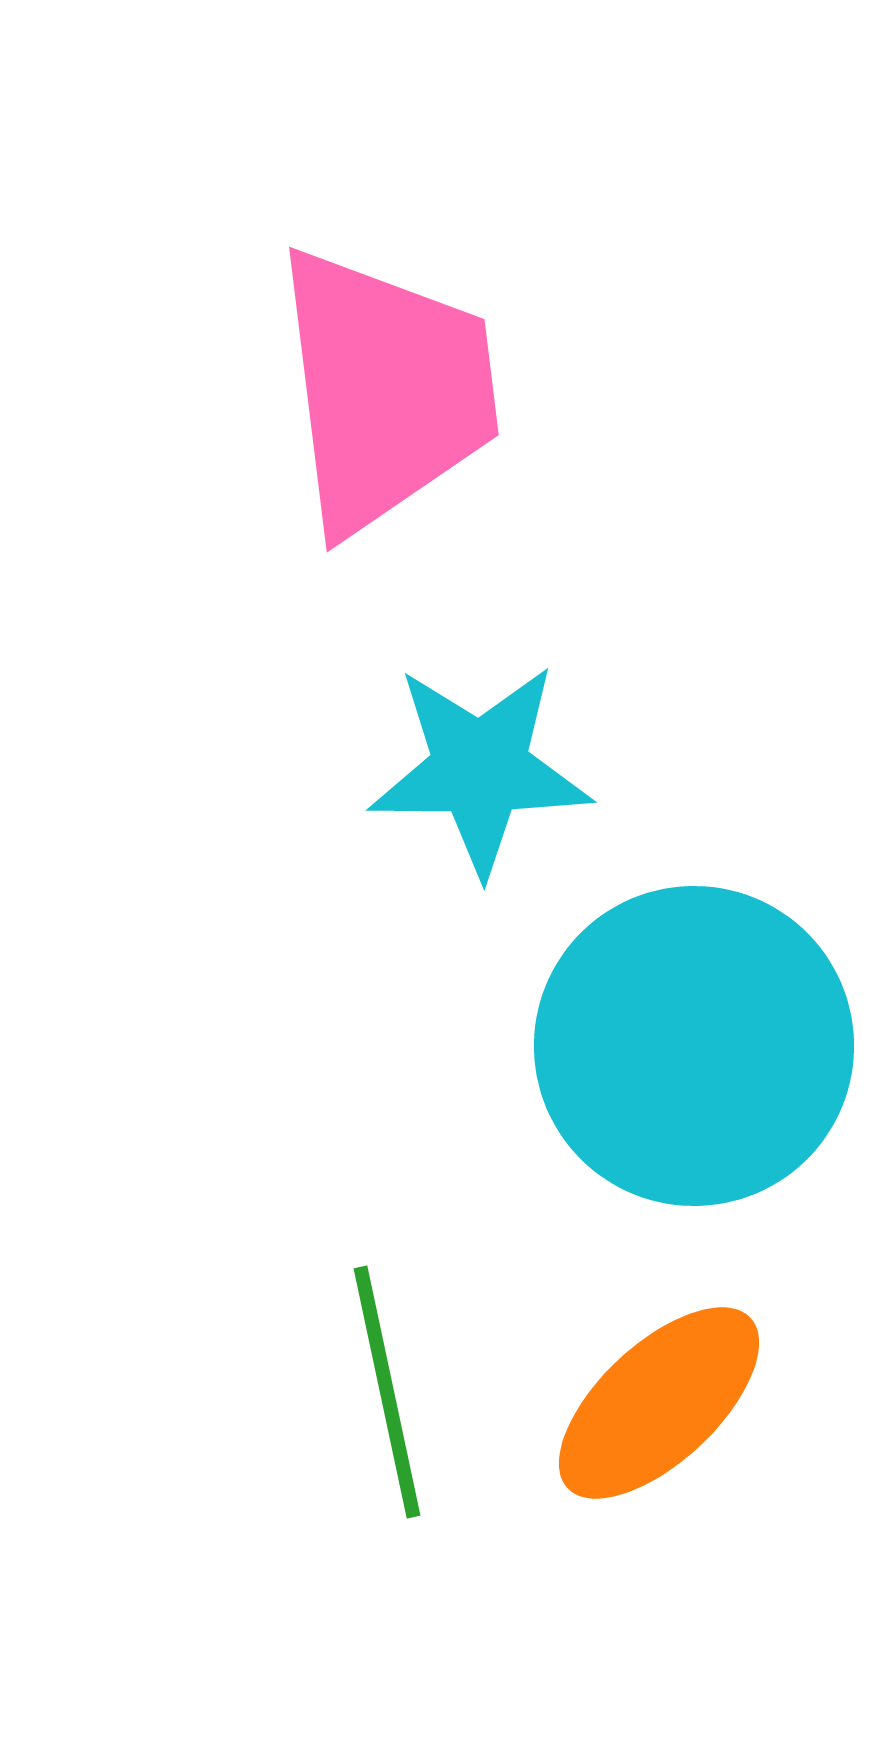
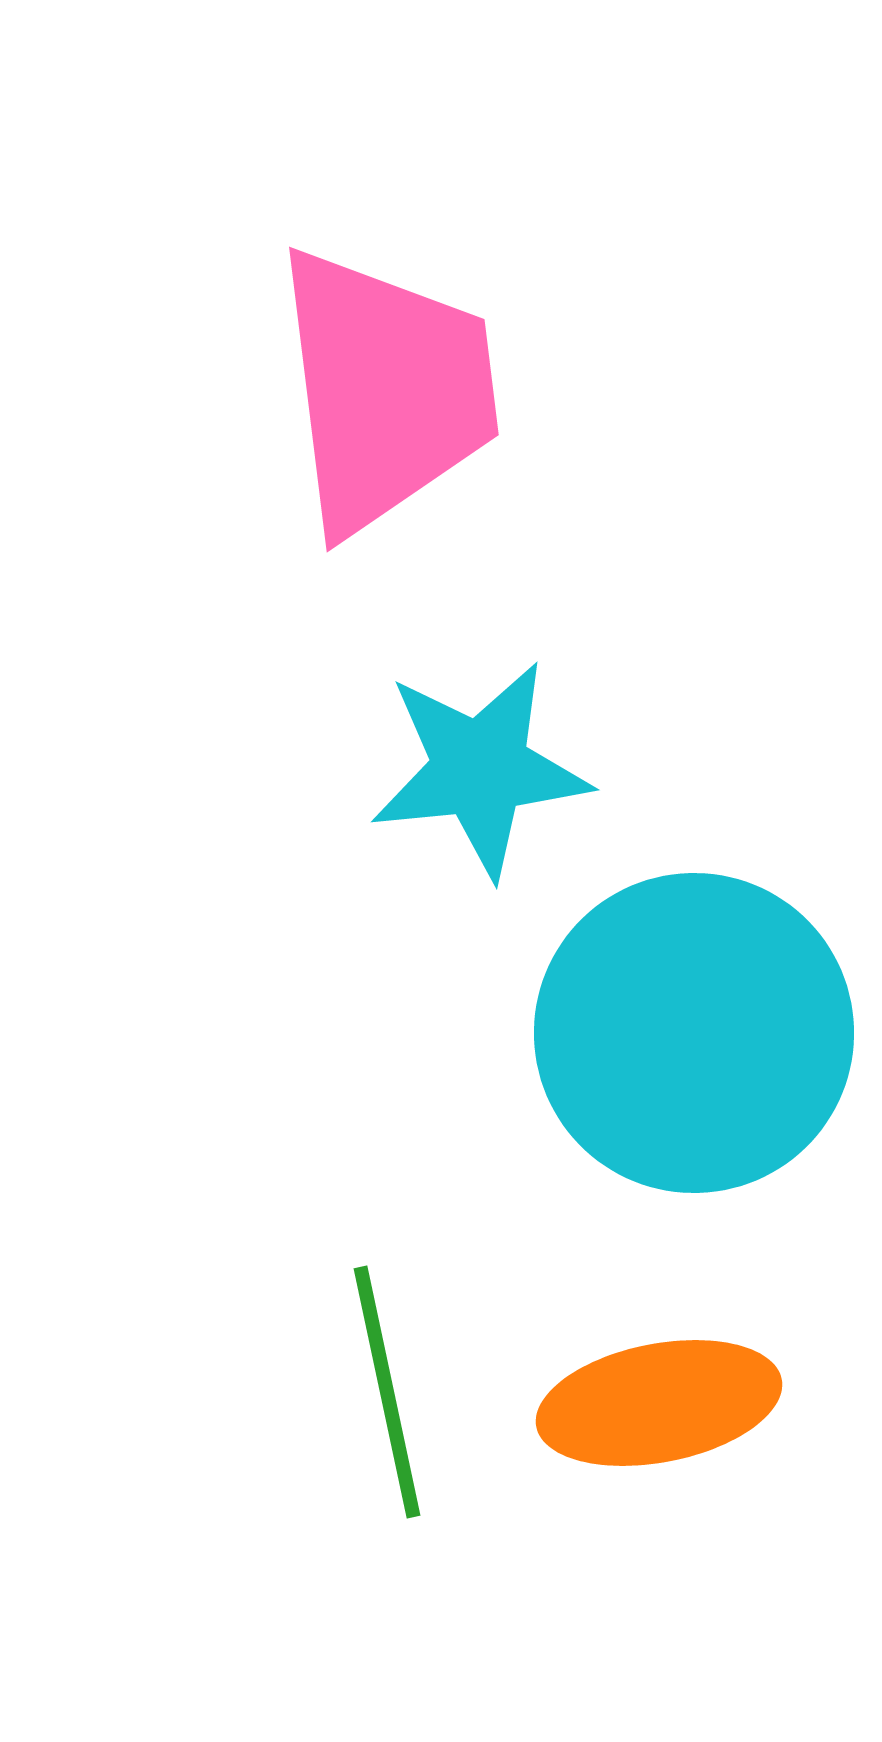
cyan star: rotated 6 degrees counterclockwise
cyan circle: moved 13 px up
orange ellipse: rotated 32 degrees clockwise
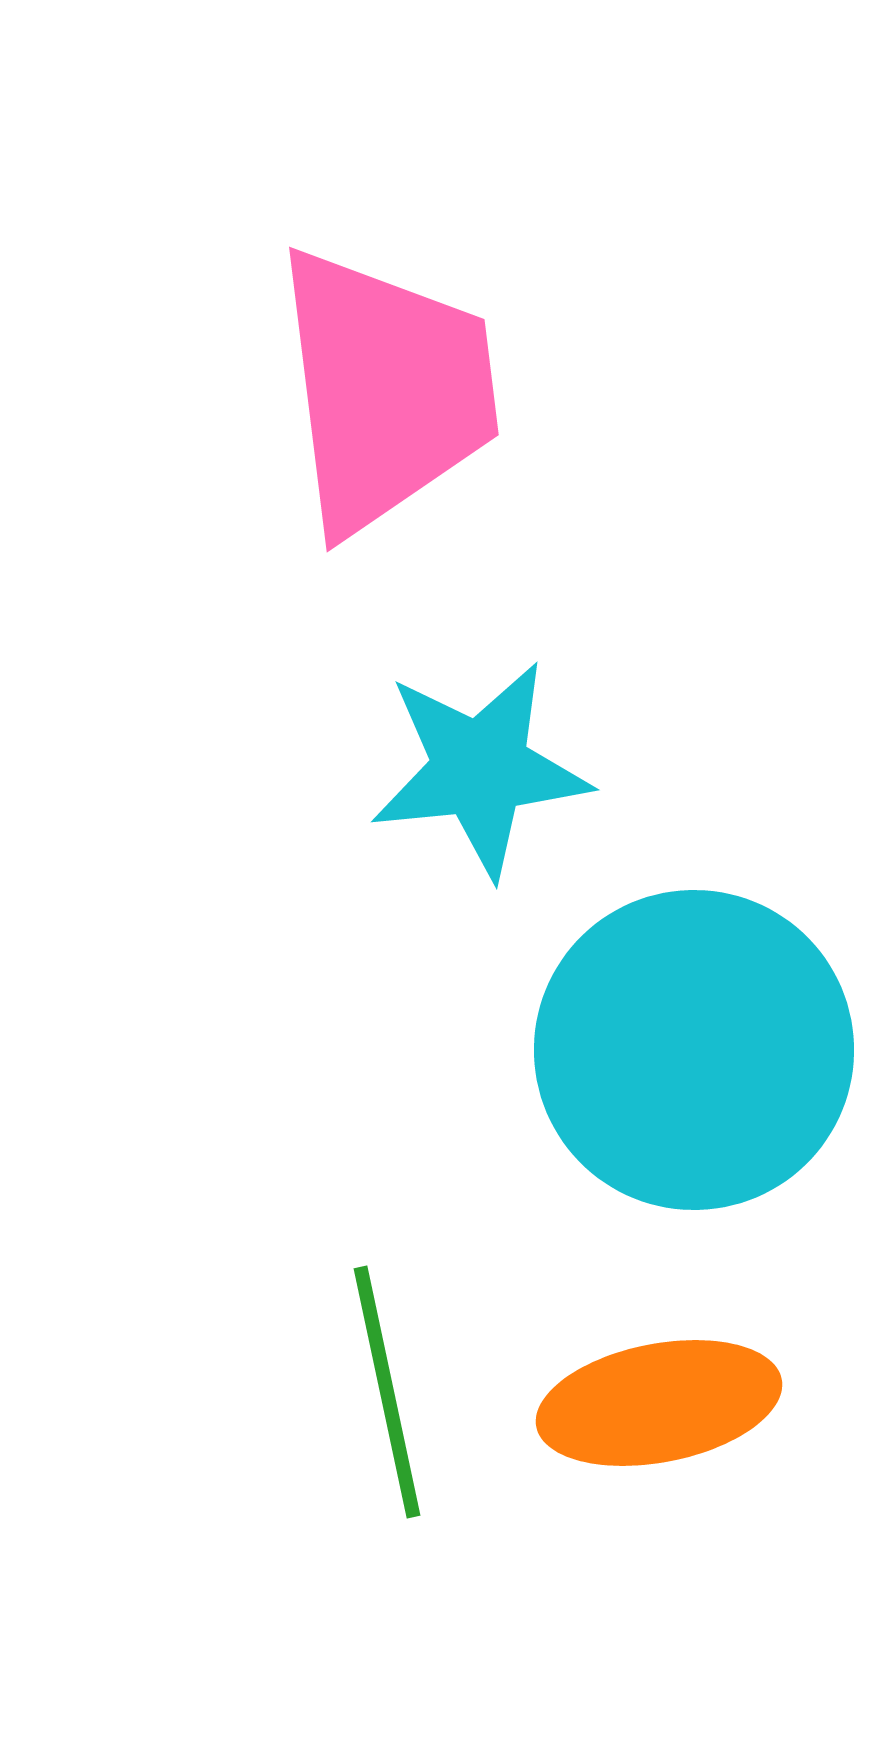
cyan circle: moved 17 px down
